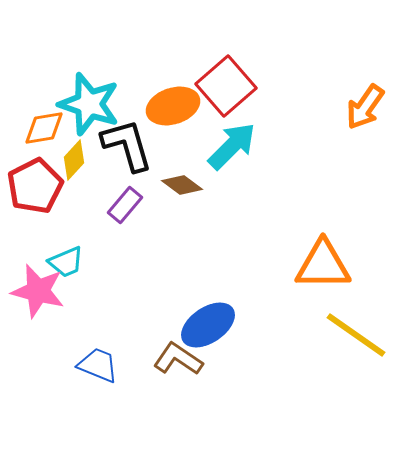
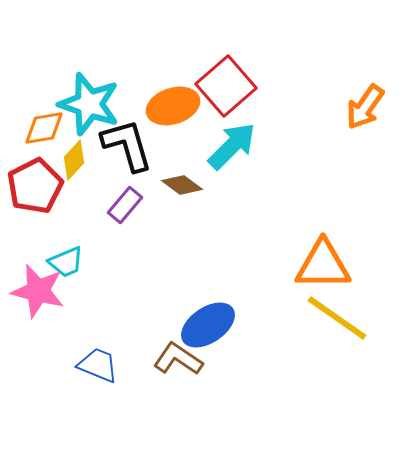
yellow line: moved 19 px left, 17 px up
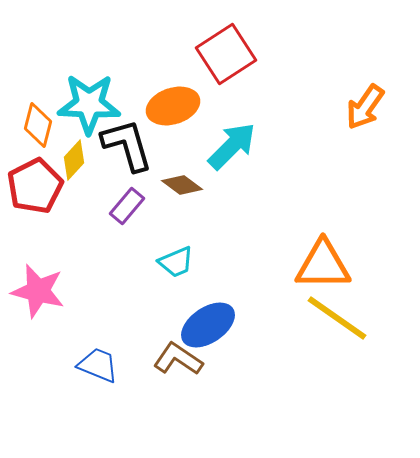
red square: moved 32 px up; rotated 8 degrees clockwise
cyan star: rotated 16 degrees counterclockwise
orange diamond: moved 6 px left, 3 px up; rotated 66 degrees counterclockwise
purple rectangle: moved 2 px right, 1 px down
cyan trapezoid: moved 110 px right
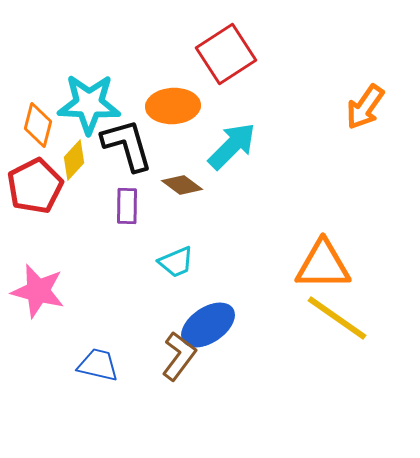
orange ellipse: rotated 15 degrees clockwise
purple rectangle: rotated 39 degrees counterclockwise
brown L-shape: moved 1 px right, 3 px up; rotated 93 degrees clockwise
blue trapezoid: rotated 9 degrees counterclockwise
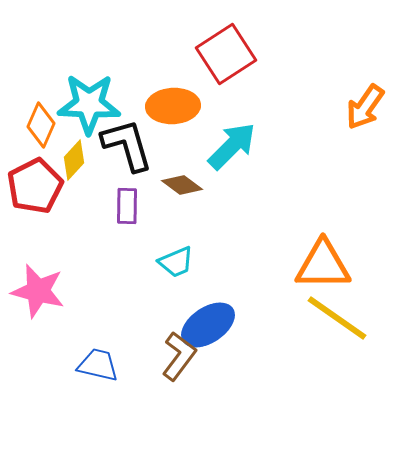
orange diamond: moved 3 px right; rotated 9 degrees clockwise
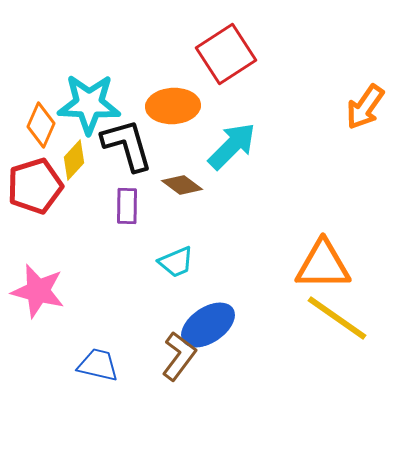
red pentagon: rotated 10 degrees clockwise
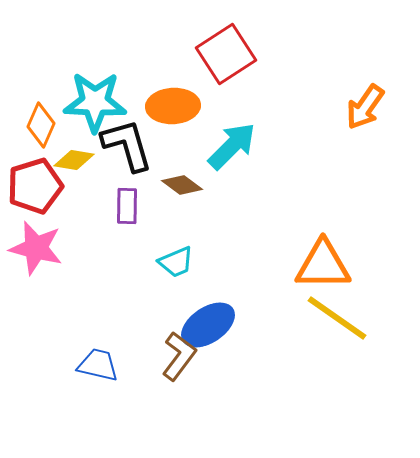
cyan star: moved 6 px right, 2 px up
yellow diamond: rotated 57 degrees clockwise
pink star: moved 2 px left, 43 px up
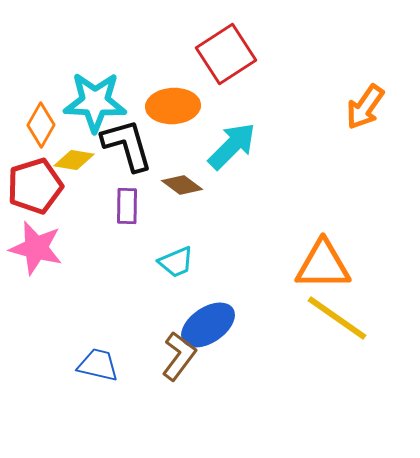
orange diamond: rotated 6 degrees clockwise
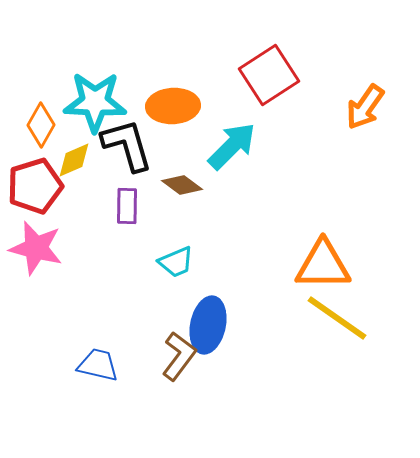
red square: moved 43 px right, 21 px down
yellow diamond: rotated 33 degrees counterclockwise
blue ellipse: rotated 44 degrees counterclockwise
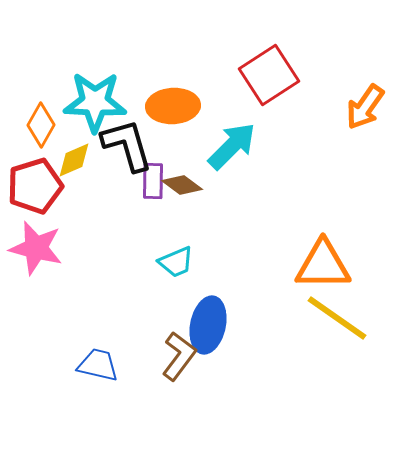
purple rectangle: moved 26 px right, 25 px up
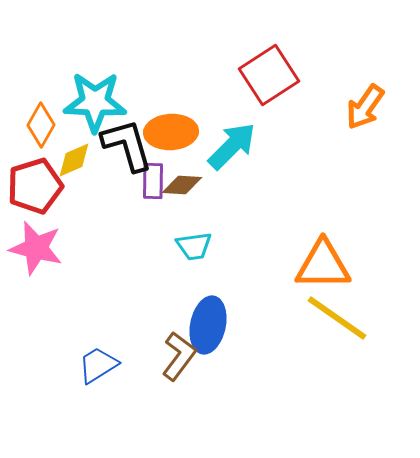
orange ellipse: moved 2 px left, 26 px down
brown diamond: rotated 33 degrees counterclockwise
cyan trapezoid: moved 18 px right, 16 px up; rotated 15 degrees clockwise
blue trapezoid: rotated 45 degrees counterclockwise
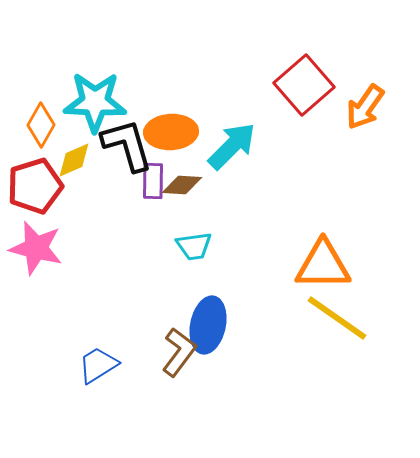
red square: moved 35 px right, 10 px down; rotated 8 degrees counterclockwise
brown L-shape: moved 4 px up
